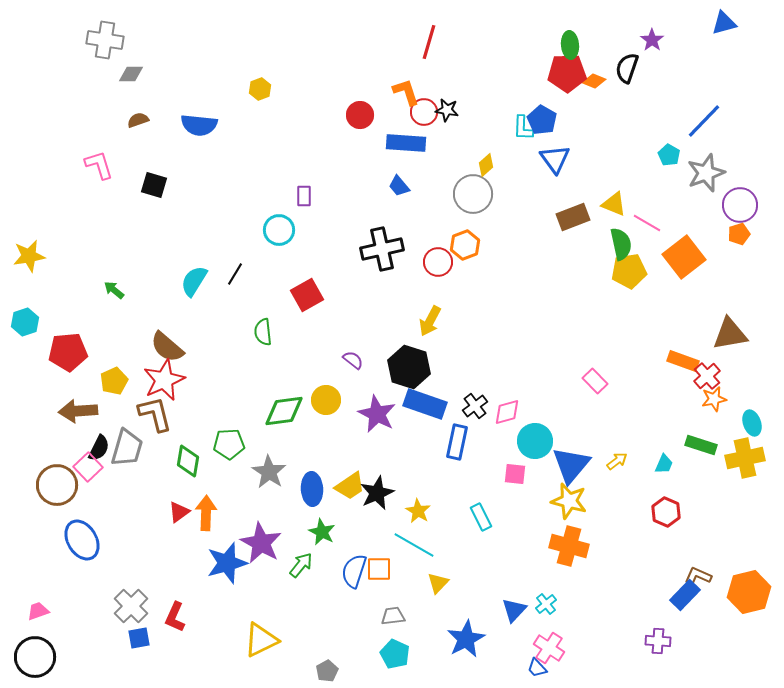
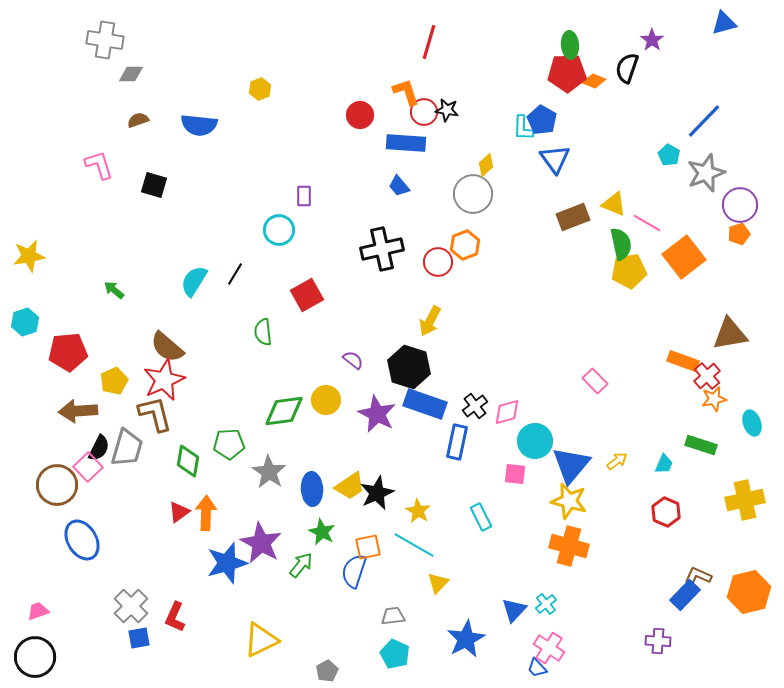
yellow cross at (745, 458): moved 42 px down
orange square at (379, 569): moved 11 px left, 22 px up; rotated 12 degrees counterclockwise
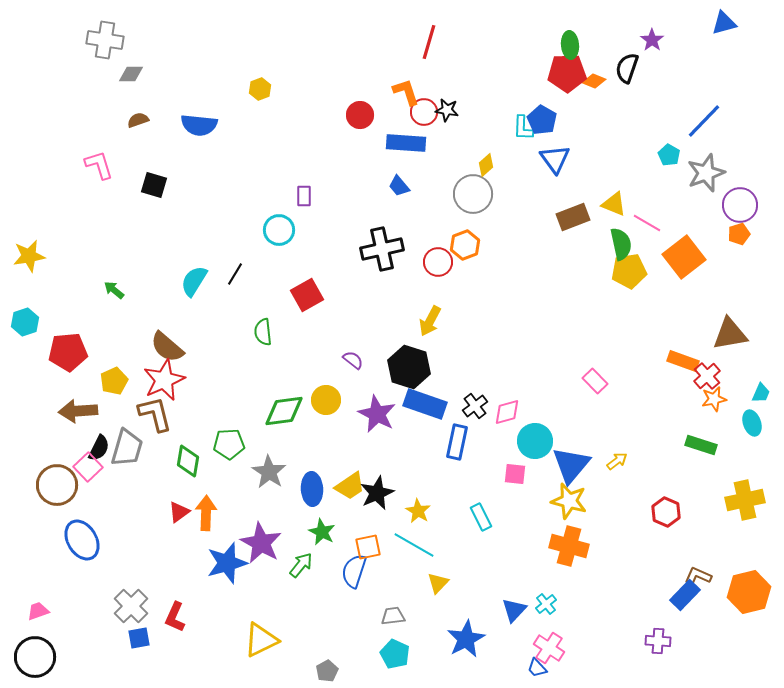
cyan trapezoid at (664, 464): moved 97 px right, 71 px up
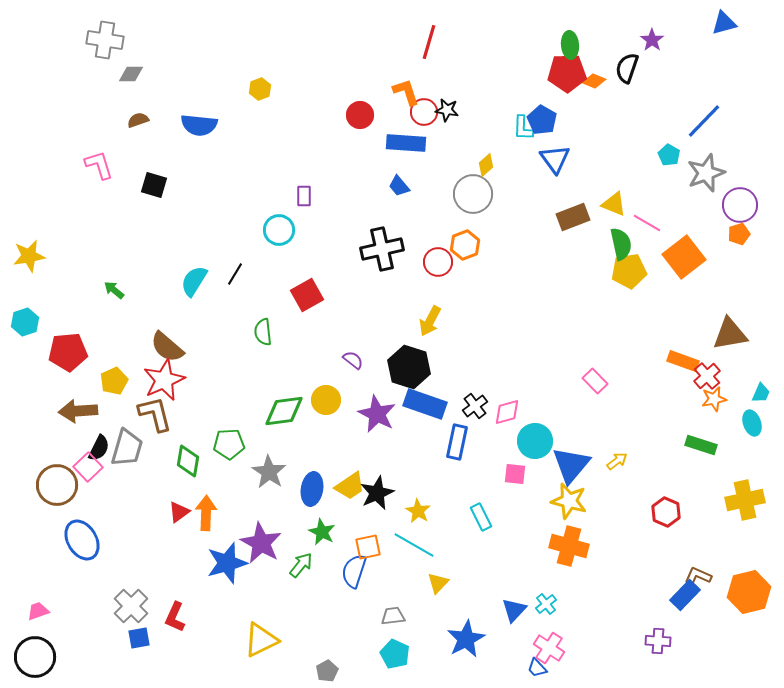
blue ellipse at (312, 489): rotated 12 degrees clockwise
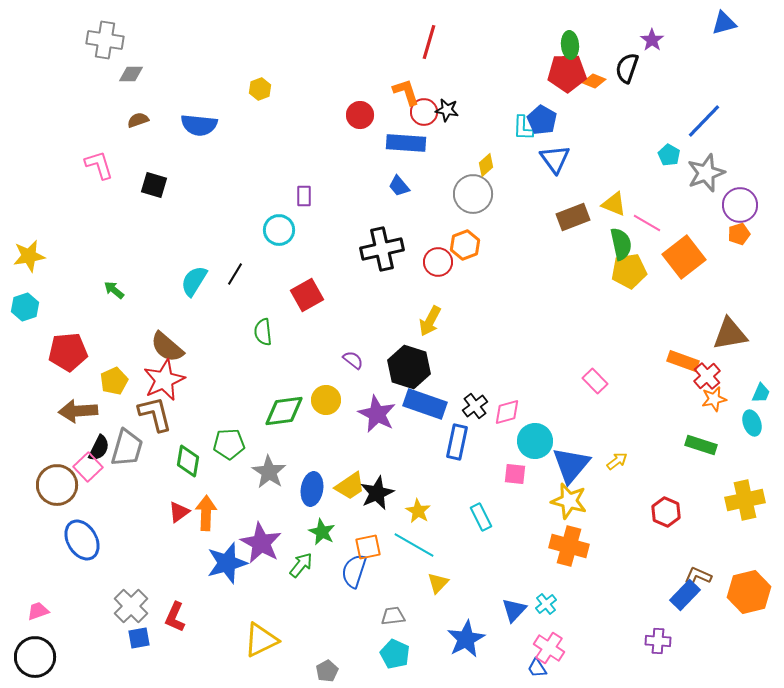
cyan hexagon at (25, 322): moved 15 px up
blue trapezoid at (537, 668): rotated 10 degrees clockwise
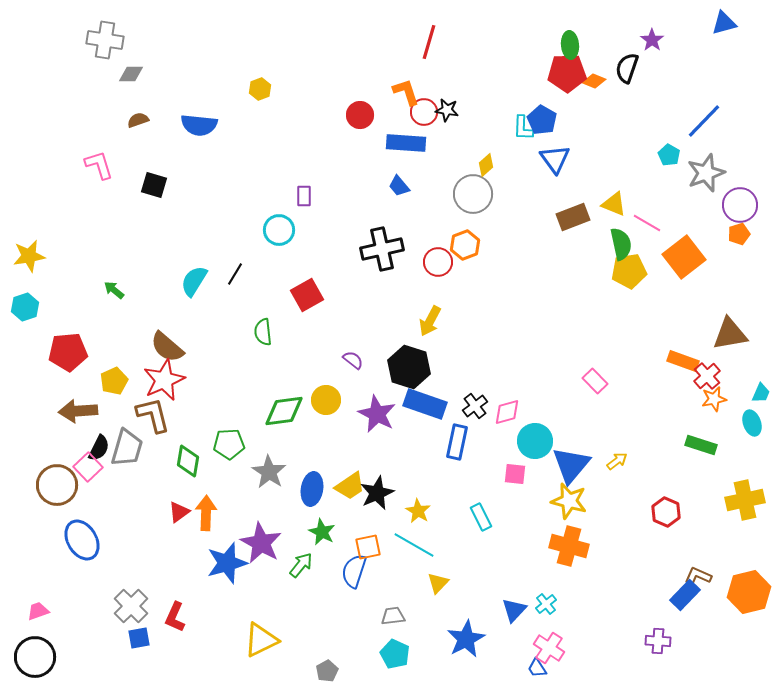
brown L-shape at (155, 414): moved 2 px left, 1 px down
